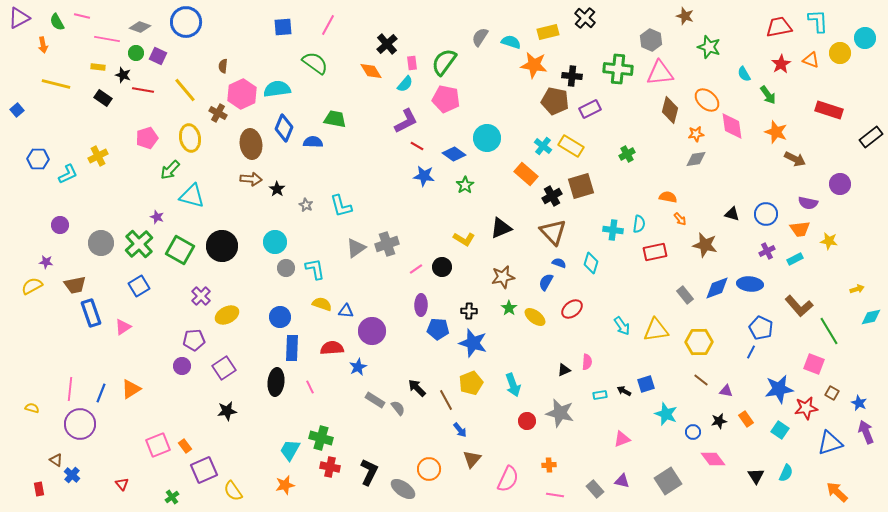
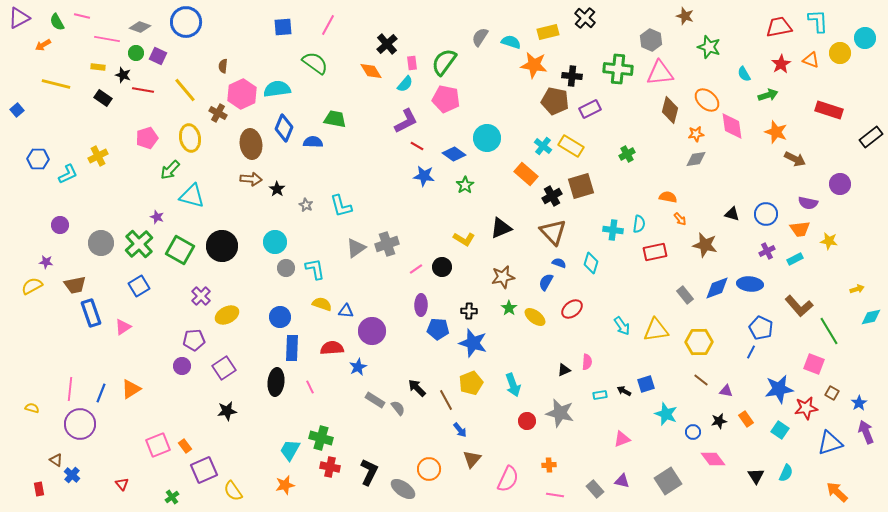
orange arrow at (43, 45): rotated 70 degrees clockwise
green arrow at (768, 95): rotated 72 degrees counterclockwise
blue star at (859, 403): rotated 14 degrees clockwise
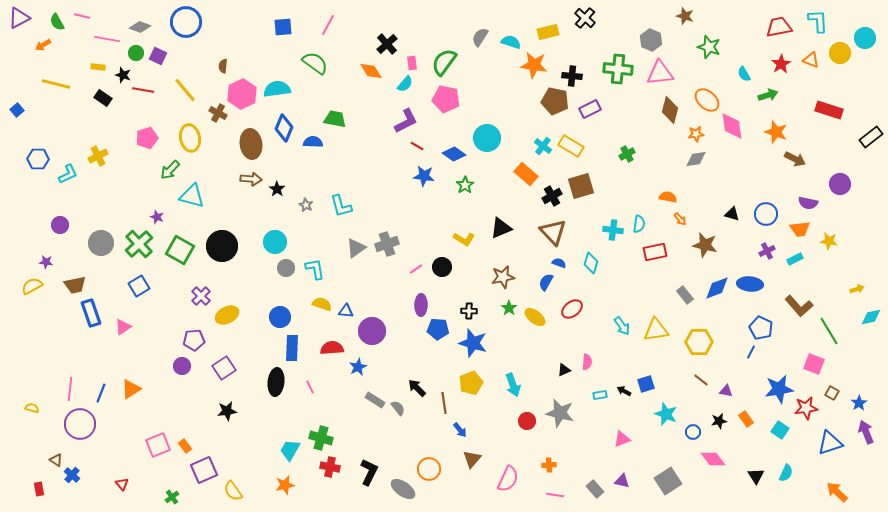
brown line at (446, 400): moved 2 px left, 3 px down; rotated 20 degrees clockwise
